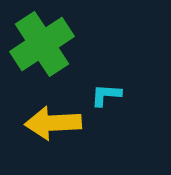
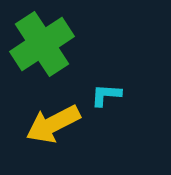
yellow arrow: moved 1 px down; rotated 24 degrees counterclockwise
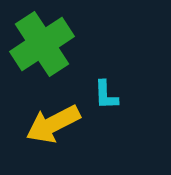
cyan L-shape: rotated 96 degrees counterclockwise
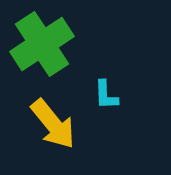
yellow arrow: rotated 102 degrees counterclockwise
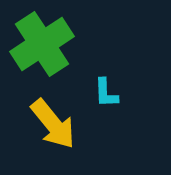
cyan L-shape: moved 2 px up
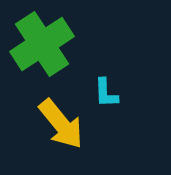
yellow arrow: moved 8 px right
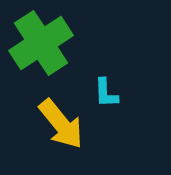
green cross: moved 1 px left, 1 px up
